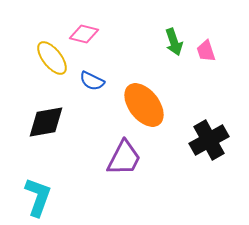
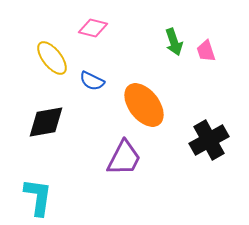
pink diamond: moved 9 px right, 6 px up
cyan L-shape: rotated 12 degrees counterclockwise
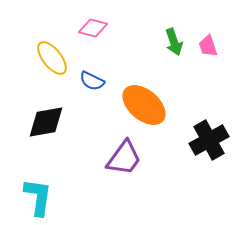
pink trapezoid: moved 2 px right, 5 px up
orange ellipse: rotated 12 degrees counterclockwise
purple trapezoid: rotated 9 degrees clockwise
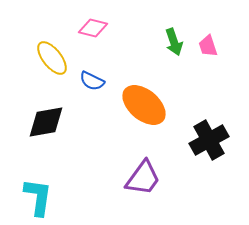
purple trapezoid: moved 19 px right, 20 px down
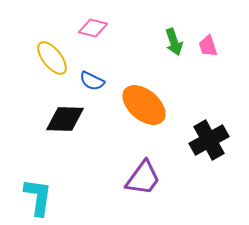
black diamond: moved 19 px right, 3 px up; rotated 12 degrees clockwise
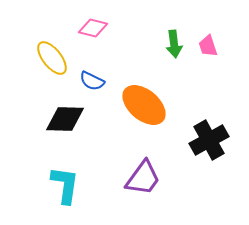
green arrow: moved 2 px down; rotated 12 degrees clockwise
cyan L-shape: moved 27 px right, 12 px up
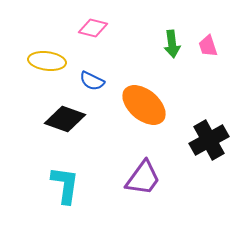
green arrow: moved 2 px left
yellow ellipse: moved 5 px left, 3 px down; rotated 45 degrees counterclockwise
black diamond: rotated 18 degrees clockwise
